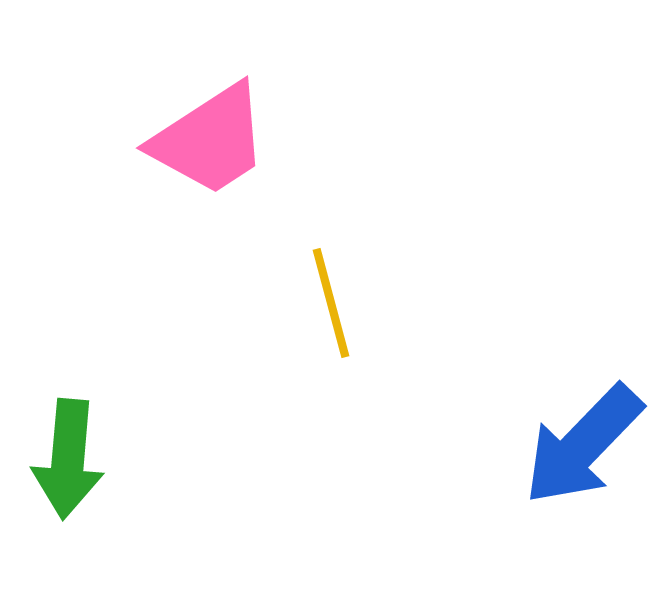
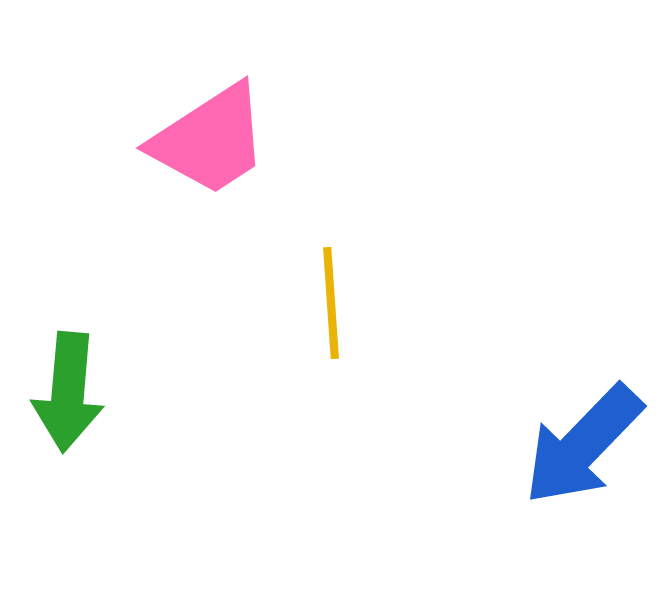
yellow line: rotated 11 degrees clockwise
green arrow: moved 67 px up
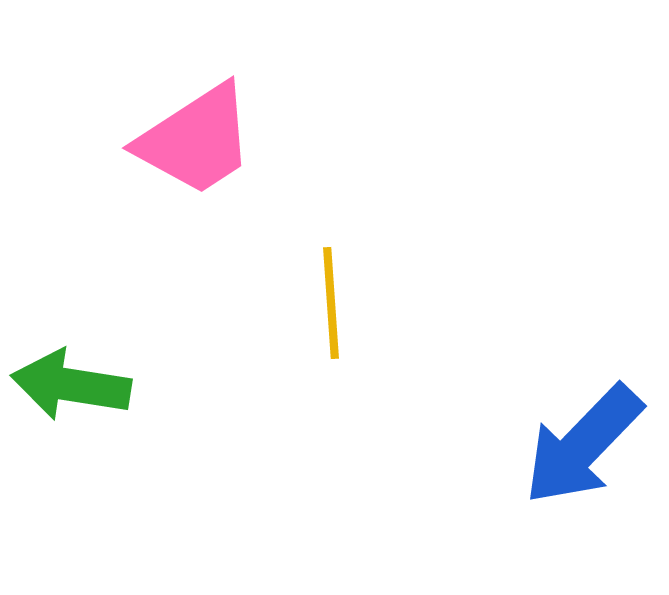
pink trapezoid: moved 14 px left
green arrow: moved 3 px right, 7 px up; rotated 94 degrees clockwise
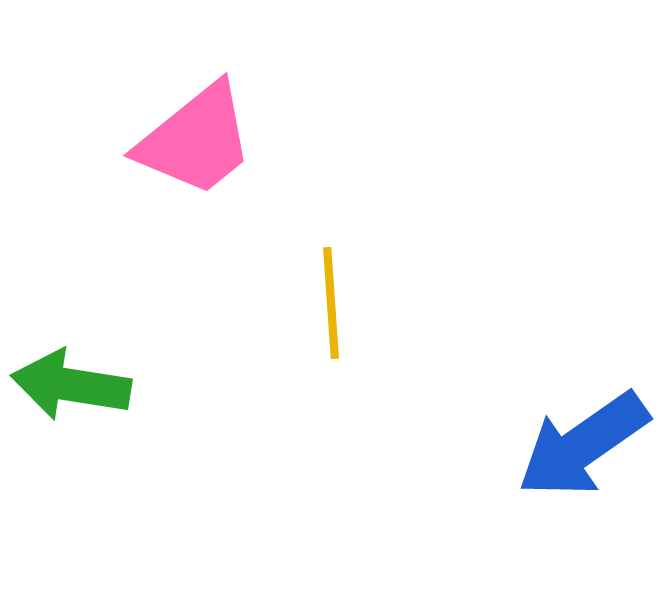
pink trapezoid: rotated 6 degrees counterclockwise
blue arrow: rotated 11 degrees clockwise
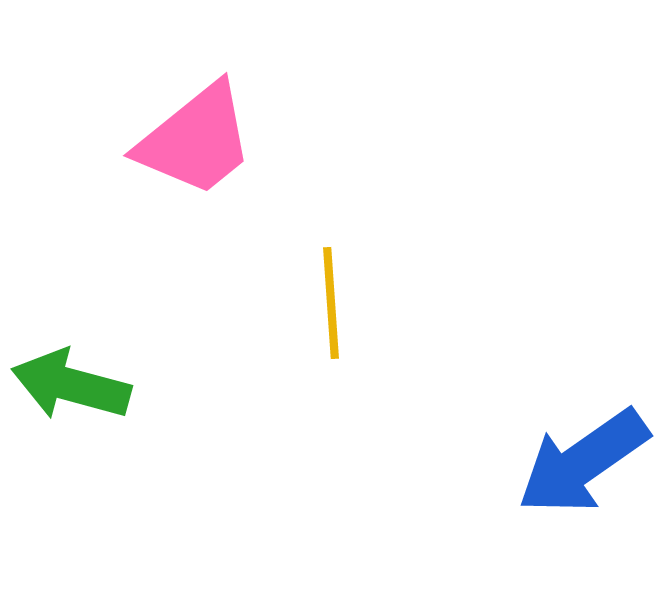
green arrow: rotated 6 degrees clockwise
blue arrow: moved 17 px down
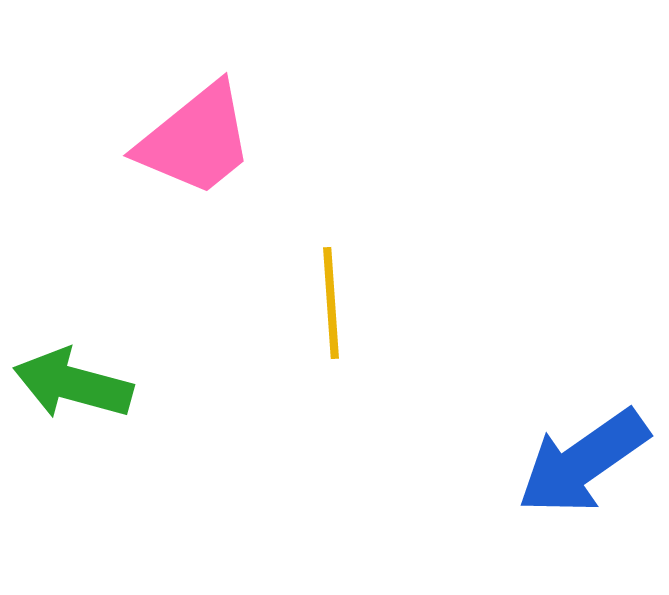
green arrow: moved 2 px right, 1 px up
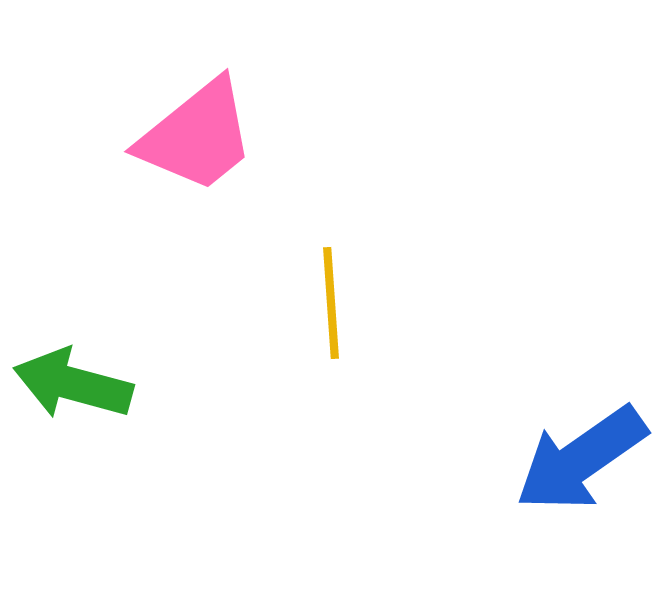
pink trapezoid: moved 1 px right, 4 px up
blue arrow: moved 2 px left, 3 px up
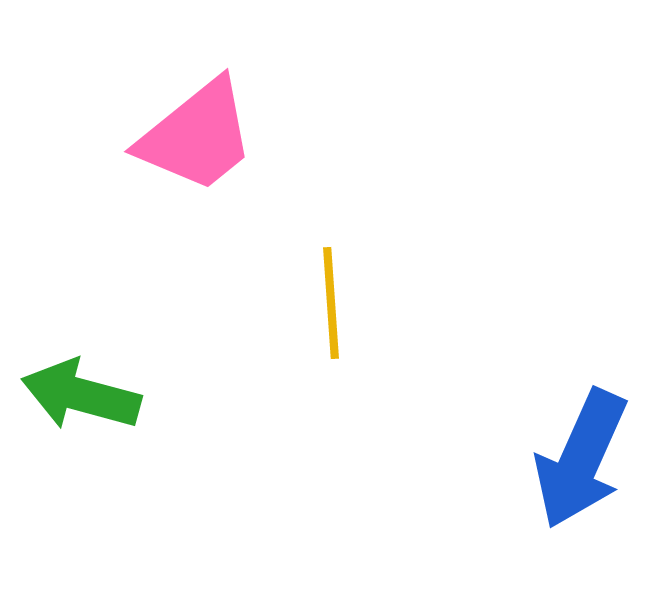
green arrow: moved 8 px right, 11 px down
blue arrow: rotated 31 degrees counterclockwise
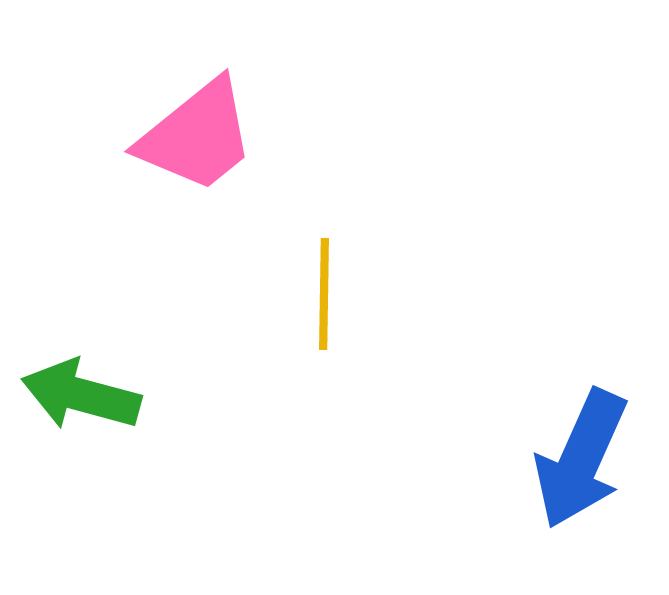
yellow line: moved 7 px left, 9 px up; rotated 5 degrees clockwise
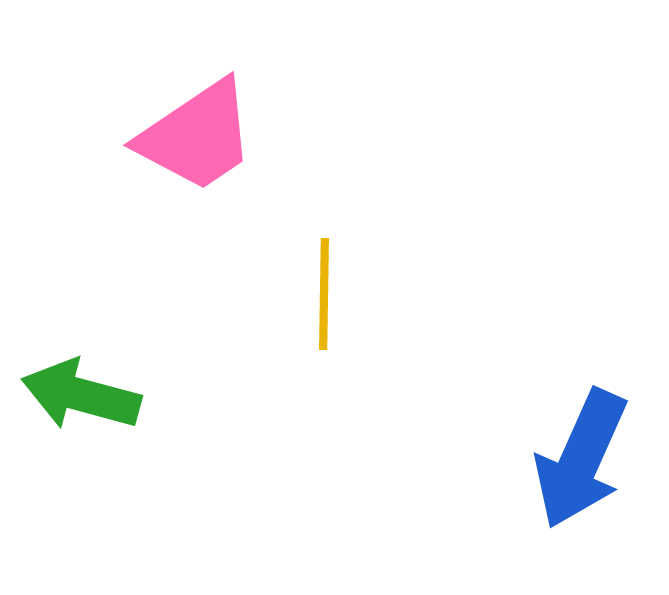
pink trapezoid: rotated 5 degrees clockwise
